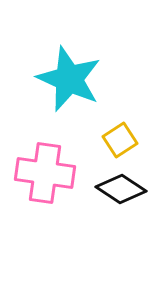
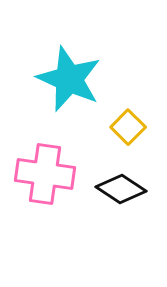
yellow square: moved 8 px right, 13 px up; rotated 12 degrees counterclockwise
pink cross: moved 1 px down
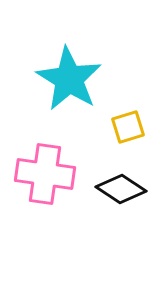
cyan star: rotated 8 degrees clockwise
yellow square: rotated 28 degrees clockwise
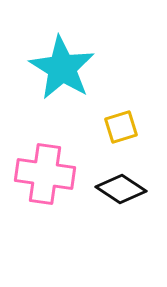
cyan star: moved 7 px left, 11 px up
yellow square: moved 7 px left
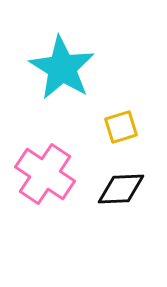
pink cross: rotated 26 degrees clockwise
black diamond: rotated 36 degrees counterclockwise
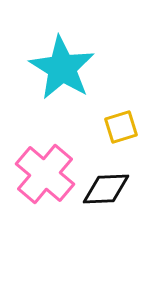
pink cross: rotated 6 degrees clockwise
black diamond: moved 15 px left
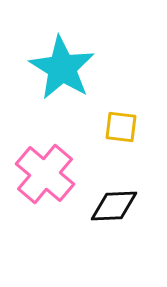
yellow square: rotated 24 degrees clockwise
black diamond: moved 8 px right, 17 px down
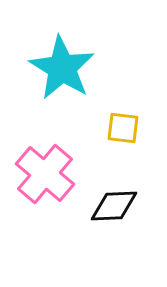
yellow square: moved 2 px right, 1 px down
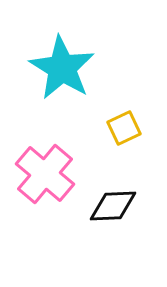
yellow square: moved 1 px right; rotated 32 degrees counterclockwise
black diamond: moved 1 px left
